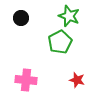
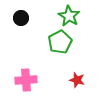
green star: rotated 10 degrees clockwise
pink cross: rotated 10 degrees counterclockwise
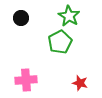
red star: moved 3 px right, 3 px down
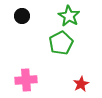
black circle: moved 1 px right, 2 px up
green pentagon: moved 1 px right, 1 px down
red star: moved 1 px right, 1 px down; rotated 28 degrees clockwise
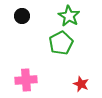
red star: rotated 21 degrees counterclockwise
